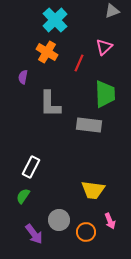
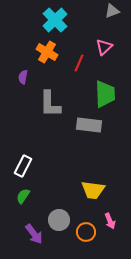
white rectangle: moved 8 px left, 1 px up
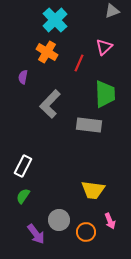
gray L-shape: rotated 44 degrees clockwise
purple arrow: moved 2 px right
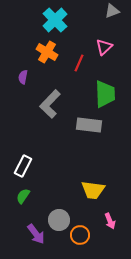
orange circle: moved 6 px left, 3 px down
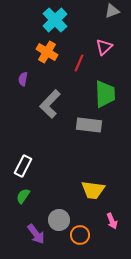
purple semicircle: moved 2 px down
pink arrow: moved 2 px right
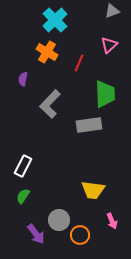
pink triangle: moved 5 px right, 2 px up
gray rectangle: rotated 15 degrees counterclockwise
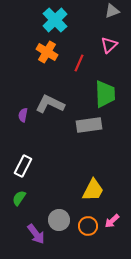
purple semicircle: moved 36 px down
gray L-shape: rotated 72 degrees clockwise
yellow trapezoid: rotated 70 degrees counterclockwise
green semicircle: moved 4 px left, 2 px down
pink arrow: rotated 70 degrees clockwise
orange circle: moved 8 px right, 9 px up
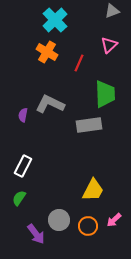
pink arrow: moved 2 px right, 1 px up
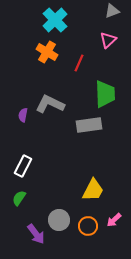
pink triangle: moved 1 px left, 5 px up
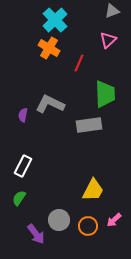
orange cross: moved 2 px right, 4 px up
